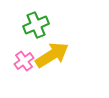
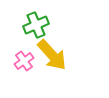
yellow arrow: rotated 80 degrees clockwise
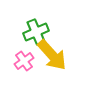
green cross: moved 7 px down
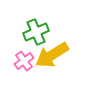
yellow arrow: rotated 100 degrees clockwise
